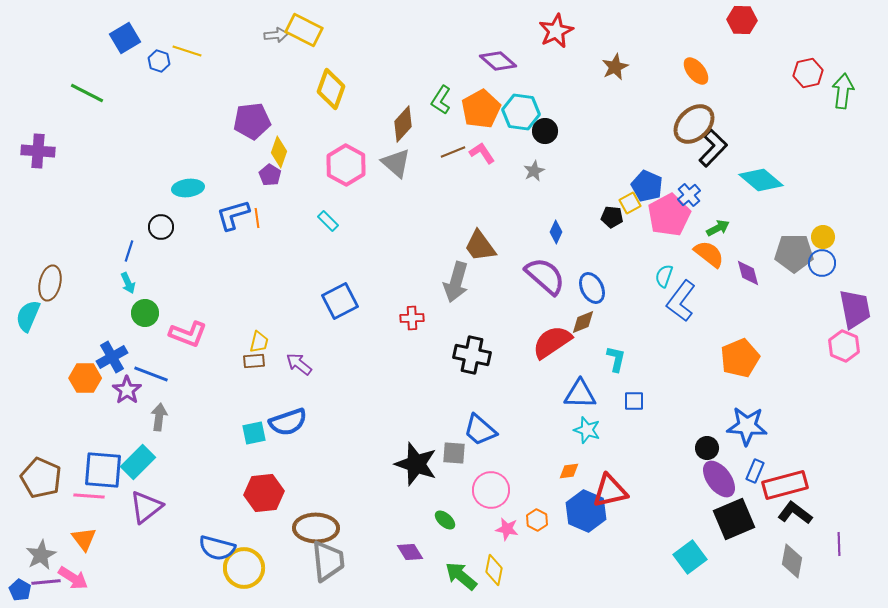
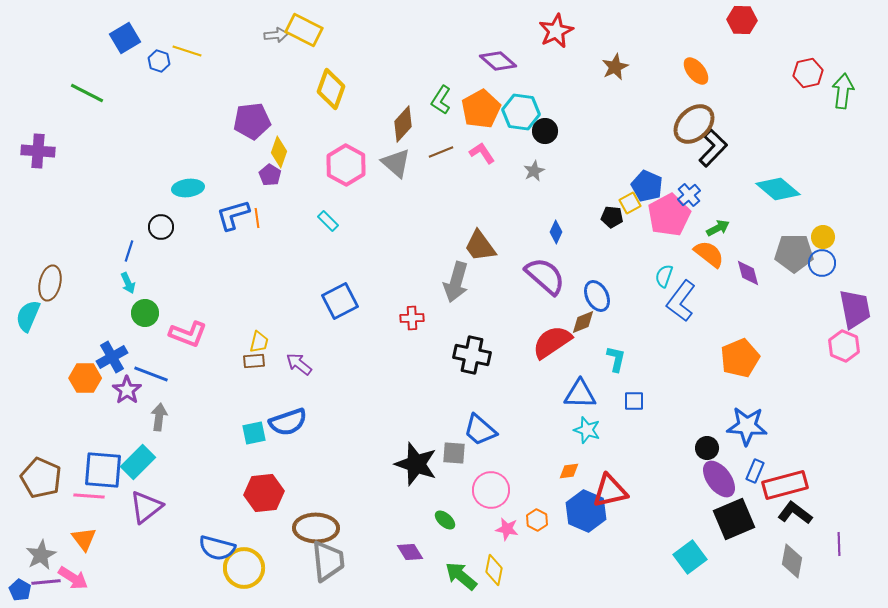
brown line at (453, 152): moved 12 px left
cyan diamond at (761, 180): moved 17 px right, 9 px down
blue ellipse at (592, 288): moved 5 px right, 8 px down
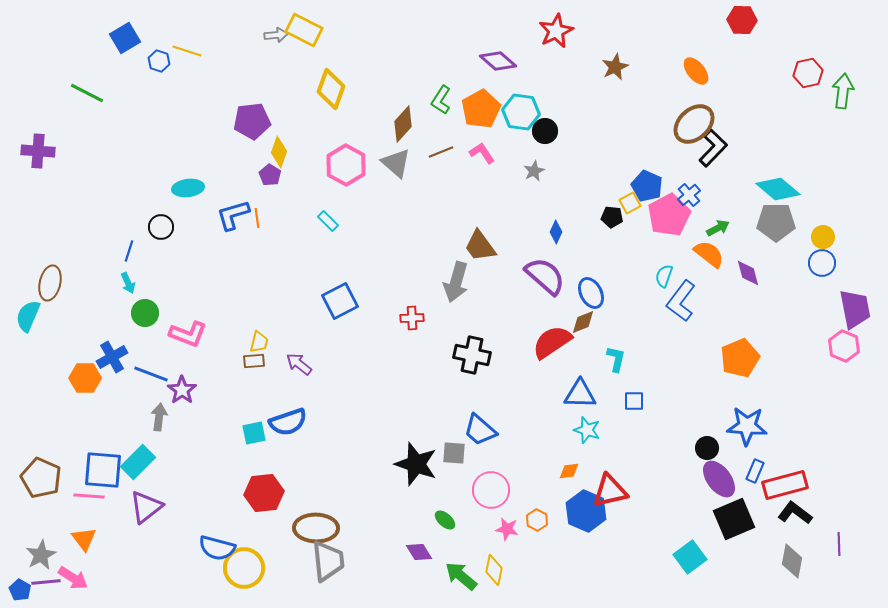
gray pentagon at (794, 253): moved 18 px left, 31 px up
blue ellipse at (597, 296): moved 6 px left, 3 px up
purple star at (127, 390): moved 55 px right
purple diamond at (410, 552): moved 9 px right
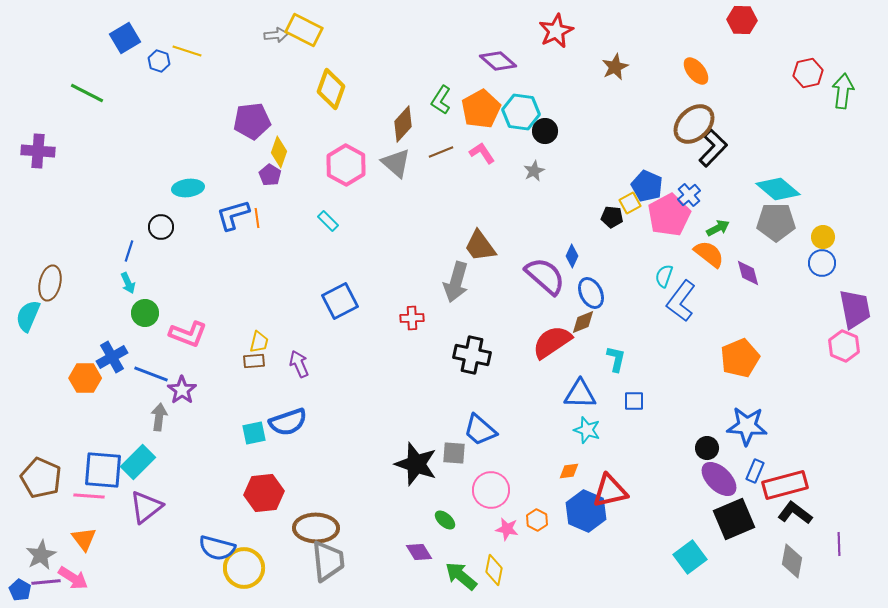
blue diamond at (556, 232): moved 16 px right, 24 px down
purple arrow at (299, 364): rotated 28 degrees clockwise
purple ellipse at (719, 479): rotated 9 degrees counterclockwise
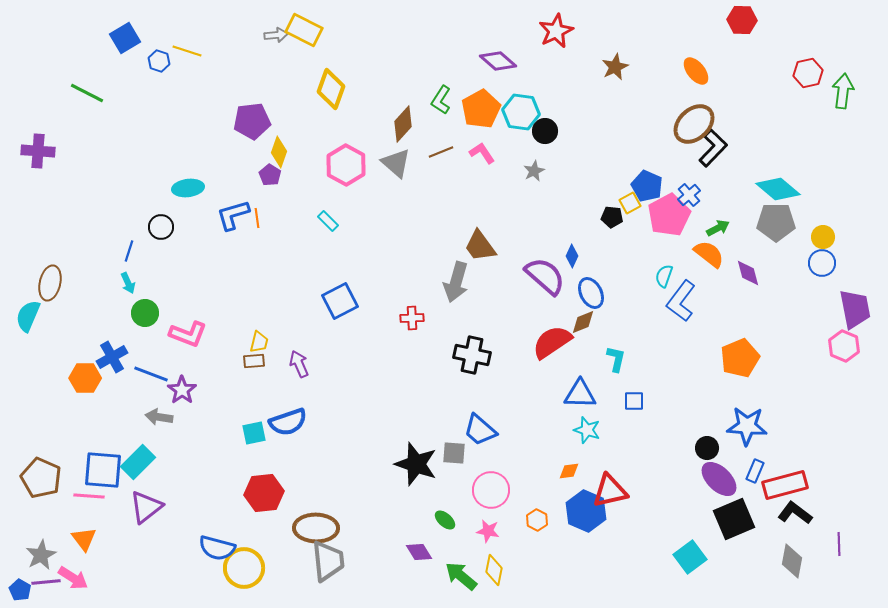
gray arrow at (159, 417): rotated 88 degrees counterclockwise
pink star at (507, 529): moved 19 px left, 2 px down
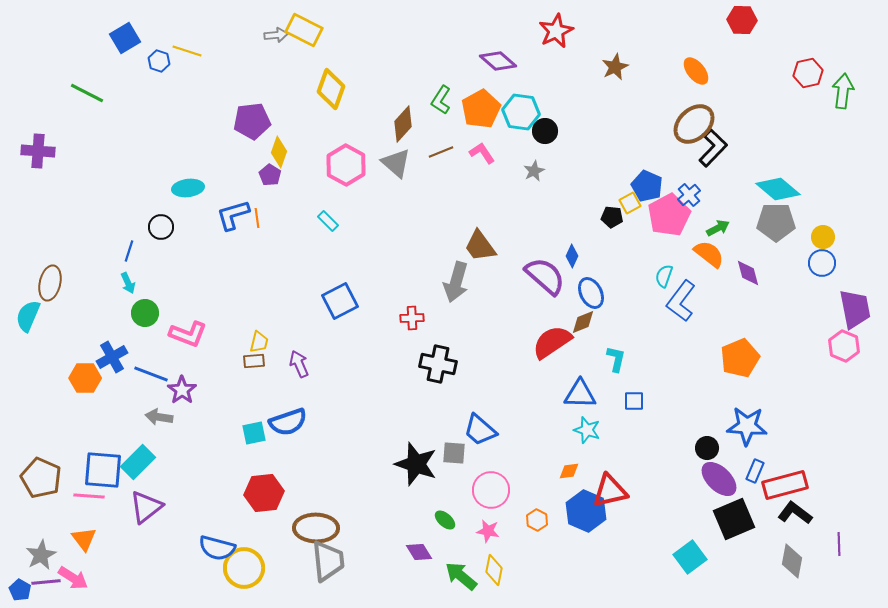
black cross at (472, 355): moved 34 px left, 9 px down
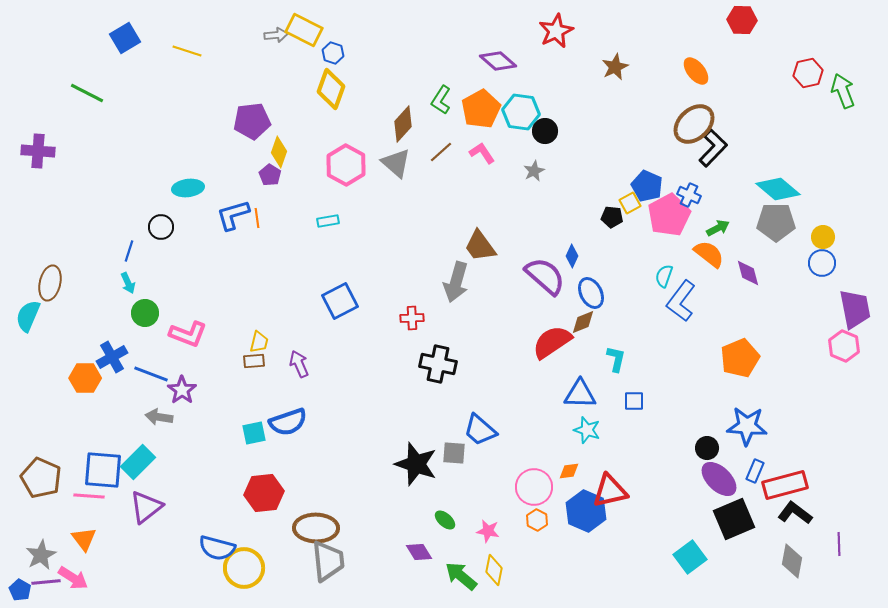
blue hexagon at (159, 61): moved 174 px right, 8 px up
green arrow at (843, 91): rotated 28 degrees counterclockwise
brown line at (441, 152): rotated 20 degrees counterclockwise
blue cross at (689, 195): rotated 25 degrees counterclockwise
cyan rectangle at (328, 221): rotated 55 degrees counterclockwise
pink circle at (491, 490): moved 43 px right, 3 px up
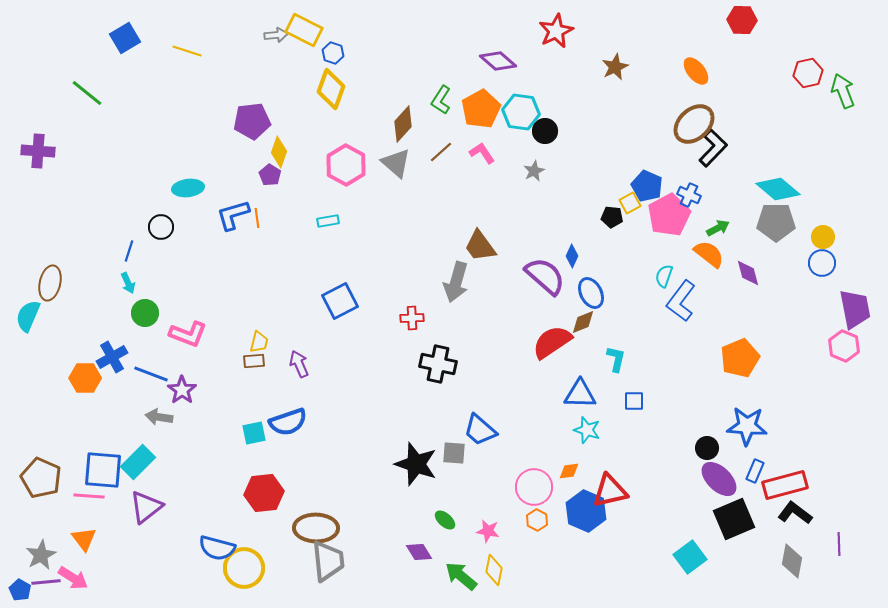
green line at (87, 93): rotated 12 degrees clockwise
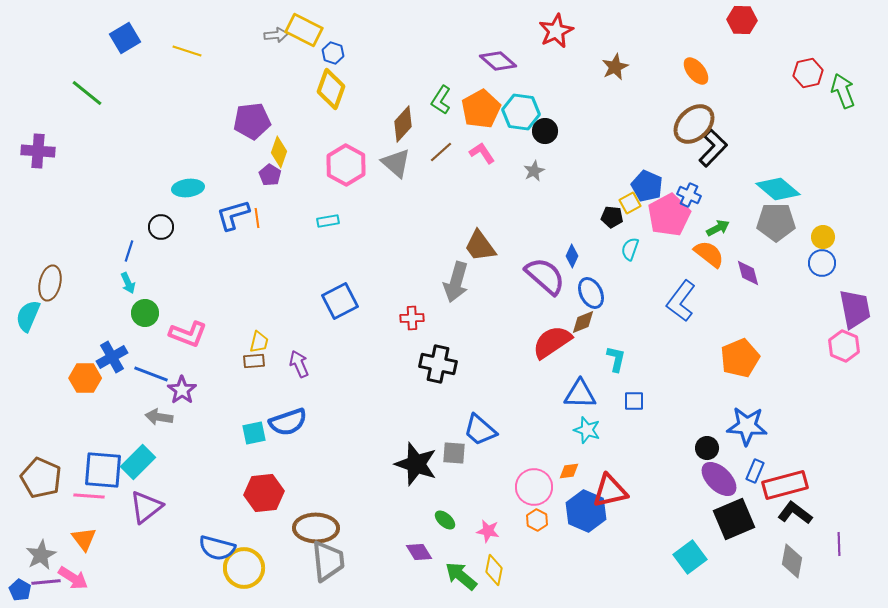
cyan semicircle at (664, 276): moved 34 px left, 27 px up
